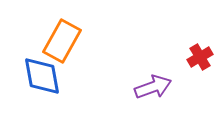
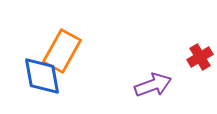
orange rectangle: moved 10 px down
purple arrow: moved 2 px up
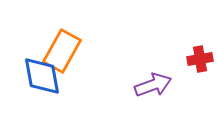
red cross: moved 2 px down; rotated 20 degrees clockwise
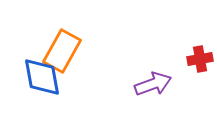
blue diamond: moved 1 px down
purple arrow: moved 1 px up
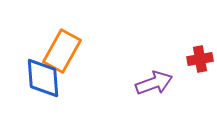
blue diamond: moved 1 px right, 1 px down; rotated 6 degrees clockwise
purple arrow: moved 1 px right, 1 px up
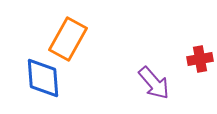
orange rectangle: moved 6 px right, 12 px up
purple arrow: rotated 69 degrees clockwise
